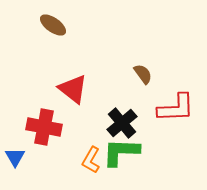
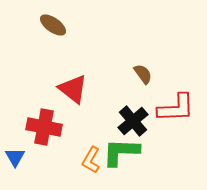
black cross: moved 11 px right, 2 px up
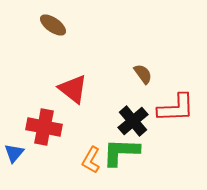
blue triangle: moved 1 px left, 4 px up; rotated 10 degrees clockwise
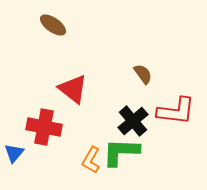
red L-shape: moved 3 px down; rotated 9 degrees clockwise
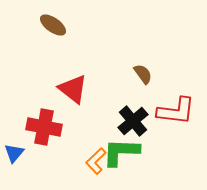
orange L-shape: moved 5 px right, 1 px down; rotated 16 degrees clockwise
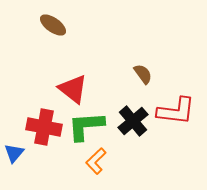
green L-shape: moved 35 px left, 26 px up; rotated 6 degrees counterclockwise
